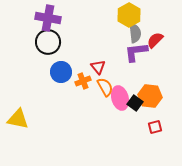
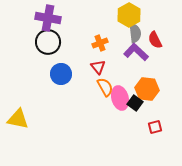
red semicircle: rotated 72 degrees counterclockwise
purple L-shape: rotated 50 degrees clockwise
blue circle: moved 2 px down
orange cross: moved 17 px right, 38 px up
orange hexagon: moved 3 px left, 7 px up
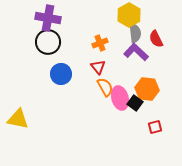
red semicircle: moved 1 px right, 1 px up
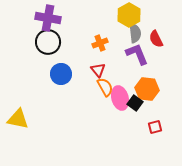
purple L-shape: moved 1 px right, 2 px down; rotated 25 degrees clockwise
red triangle: moved 3 px down
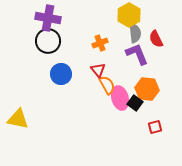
black circle: moved 1 px up
orange semicircle: moved 2 px right, 2 px up
